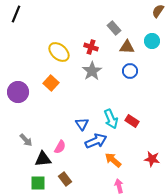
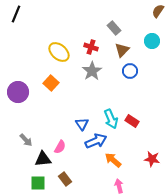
brown triangle: moved 5 px left, 3 px down; rotated 49 degrees counterclockwise
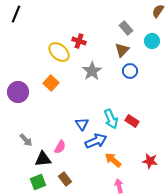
gray rectangle: moved 12 px right
red cross: moved 12 px left, 6 px up
red star: moved 2 px left, 2 px down
green square: moved 1 px up; rotated 21 degrees counterclockwise
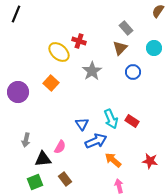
cyan circle: moved 2 px right, 7 px down
brown triangle: moved 2 px left, 2 px up
blue circle: moved 3 px right, 1 px down
gray arrow: rotated 56 degrees clockwise
green square: moved 3 px left
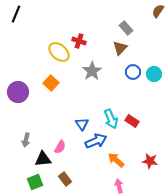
cyan circle: moved 26 px down
orange arrow: moved 3 px right
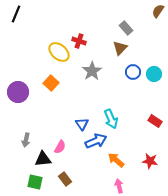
red rectangle: moved 23 px right
green square: rotated 35 degrees clockwise
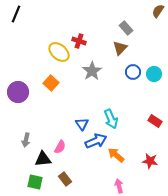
orange arrow: moved 5 px up
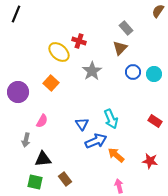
pink semicircle: moved 18 px left, 26 px up
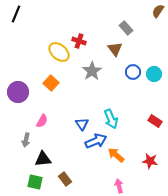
brown triangle: moved 5 px left, 1 px down; rotated 21 degrees counterclockwise
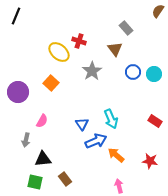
black line: moved 2 px down
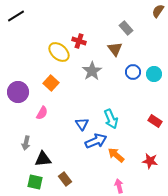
black line: rotated 36 degrees clockwise
pink semicircle: moved 8 px up
gray arrow: moved 3 px down
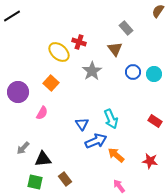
black line: moved 4 px left
red cross: moved 1 px down
gray arrow: moved 3 px left, 5 px down; rotated 32 degrees clockwise
pink arrow: rotated 24 degrees counterclockwise
